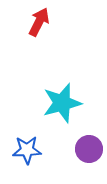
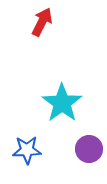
red arrow: moved 3 px right
cyan star: rotated 21 degrees counterclockwise
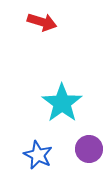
red arrow: rotated 80 degrees clockwise
blue star: moved 11 px right, 5 px down; rotated 28 degrees clockwise
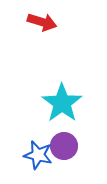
purple circle: moved 25 px left, 3 px up
blue star: rotated 12 degrees counterclockwise
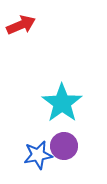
red arrow: moved 21 px left, 3 px down; rotated 40 degrees counterclockwise
blue star: rotated 24 degrees counterclockwise
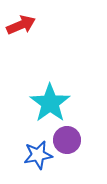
cyan star: moved 12 px left
purple circle: moved 3 px right, 6 px up
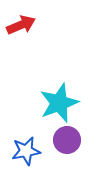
cyan star: moved 9 px right; rotated 15 degrees clockwise
blue star: moved 12 px left, 4 px up
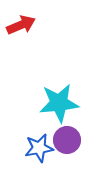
cyan star: rotated 15 degrees clockwise
blue star: moved 13 px right, 3 px up
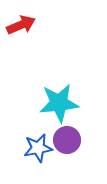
blue star: moved 1 px left
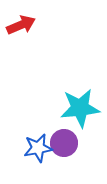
cyan star: moved 21 px right, 5 px down
purple circle: moved 3 px left, 3 px down
